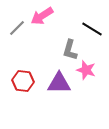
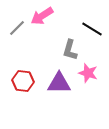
pink star: moved 2 px right, 3 px down
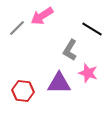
gray L-shape: rotated 15 degrees clockwise
red hexagon: moved 10 px down
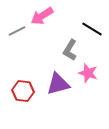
gray line: moved 3 px down; rotated 18 degrees clockwise
purple triangle: moved 1 px left, 1 px down; rotated 15 degrees counterclockwise
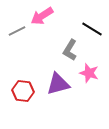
pink star: moved 1 px right
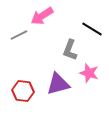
gray line: moved 2 px right, 4 px down
gray L-shape: rotated 10 degrees counterclockwise
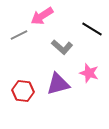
gray L-shape: moved 8 px left, 3 px up; rotated 70 degrees counterclockwise
